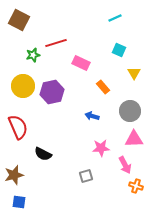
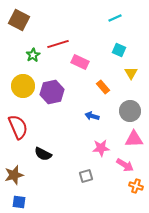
red line: moved 2 px right, 1 px down
green star: rotated 16 degrees counterclockwise
pink rectangle: moved 1 px left, 1 px up
yellow triangle: moved 3 px left
pink arrow: rotated 30 degrees counterclockwise
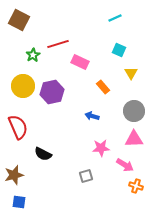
gray circle: moved 4 px right
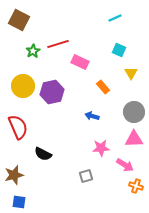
green star: moved 4 px up
gray circle: moved 1 px down
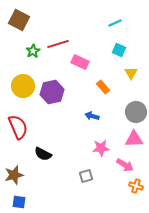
cyan line: moved 5 px down
gray circle: moved 2 px right
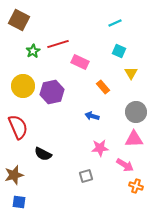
cyan square: moved 1 px down
pink star: moved 1 px left
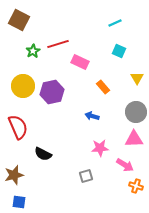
yellow triangle: moved 6 px right, 5 px down
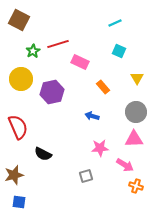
yellow circle: moved 2 px left, 7 px up
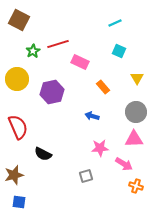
yellow circle: moved 4 px left
pink arrow: moved 1 px left, 1 px up
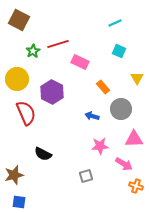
purple hexagon: rotated 20 degrees counterclockwise
gray circle: moved 15 px left, 3 px up
red semicircle: moved 8 px right, 14 px up
pink star: moved 2 px up
